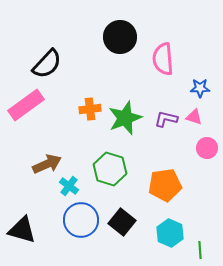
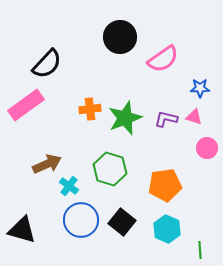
pink semicircle: rotated 120 degrees counterclockwise
cyan hexagon: moved 3 px left, 4 px up
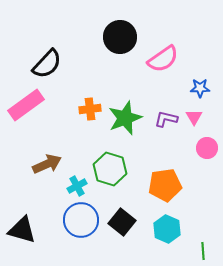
pink triangle: rotated 42 degrees clockwise
cyan cross: moved 8 px right; rotated 24 degrees clockwise
green line: moved 3 px right, 1 px down
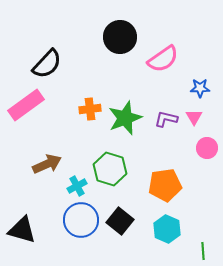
black square: moved 2 px left, 1 px up
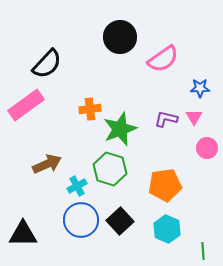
green star: moved 5 px left, 11 px down
black square: rotated 8 degrees clockwise
black triangle: moved 1 px right, 4 px down; rotated 16 degrees counterclockwise
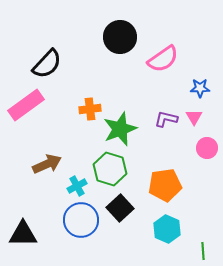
black square: moved 13 px up
